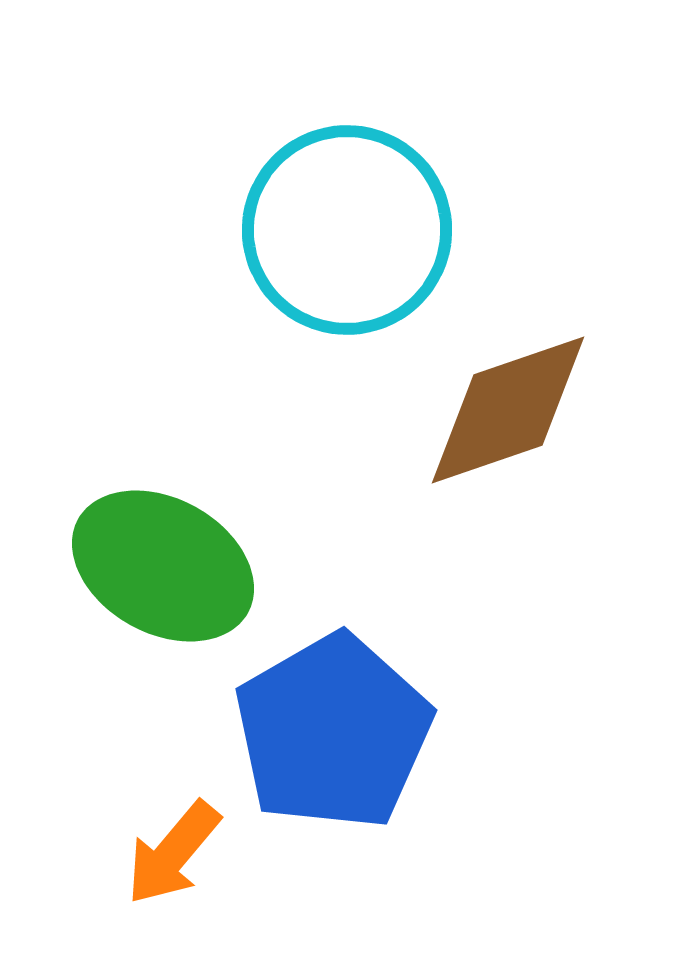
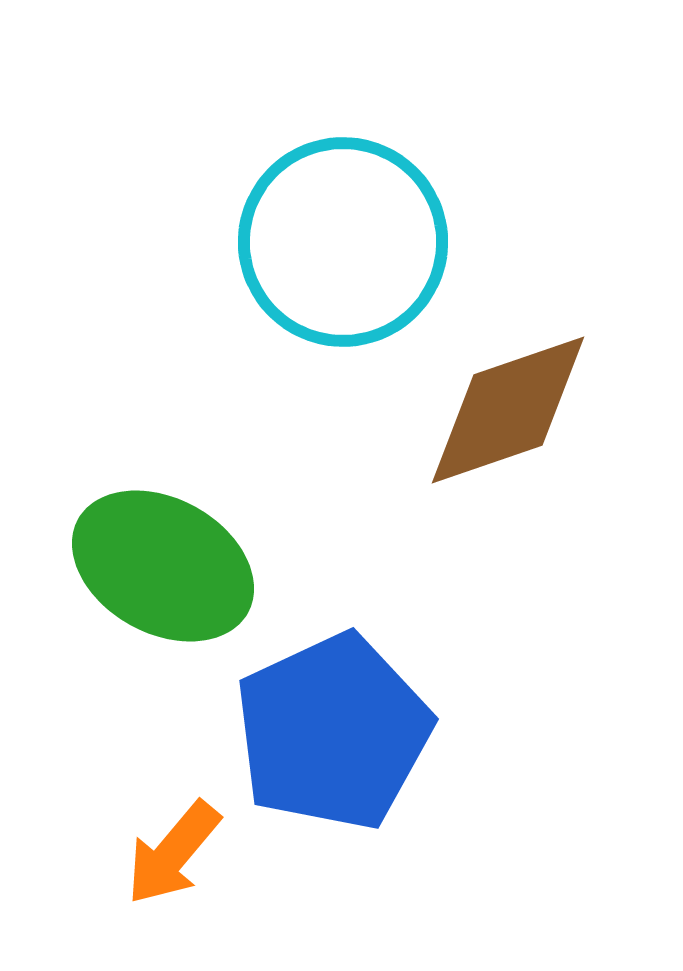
cyan circle: moved 4 px left, 12 px down
blue pentagon: rotated 5 degrees clockwise
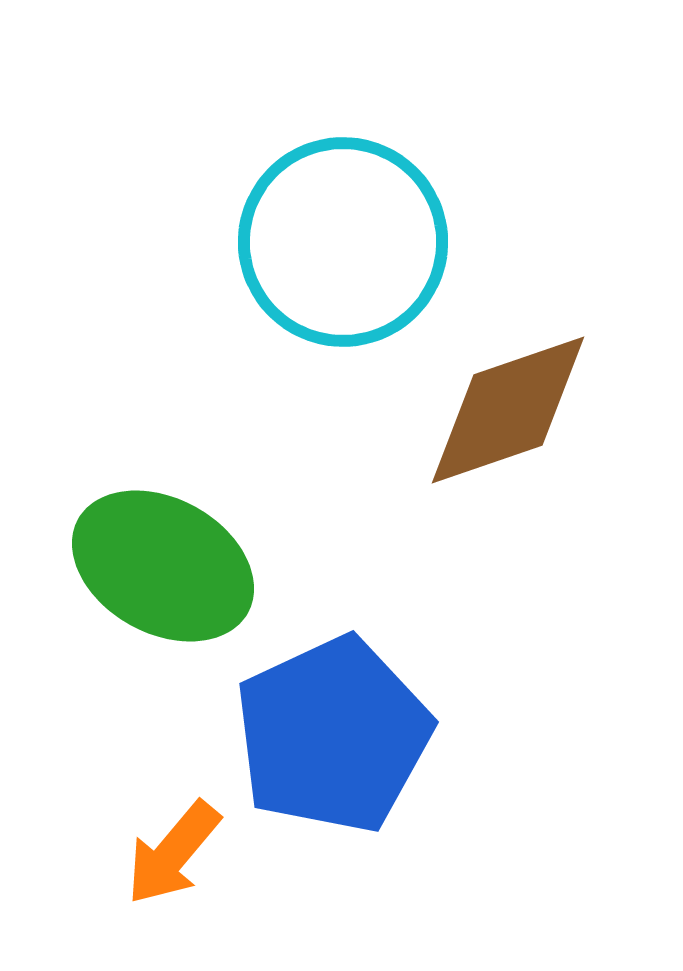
blue pentagon: moved 3 px down
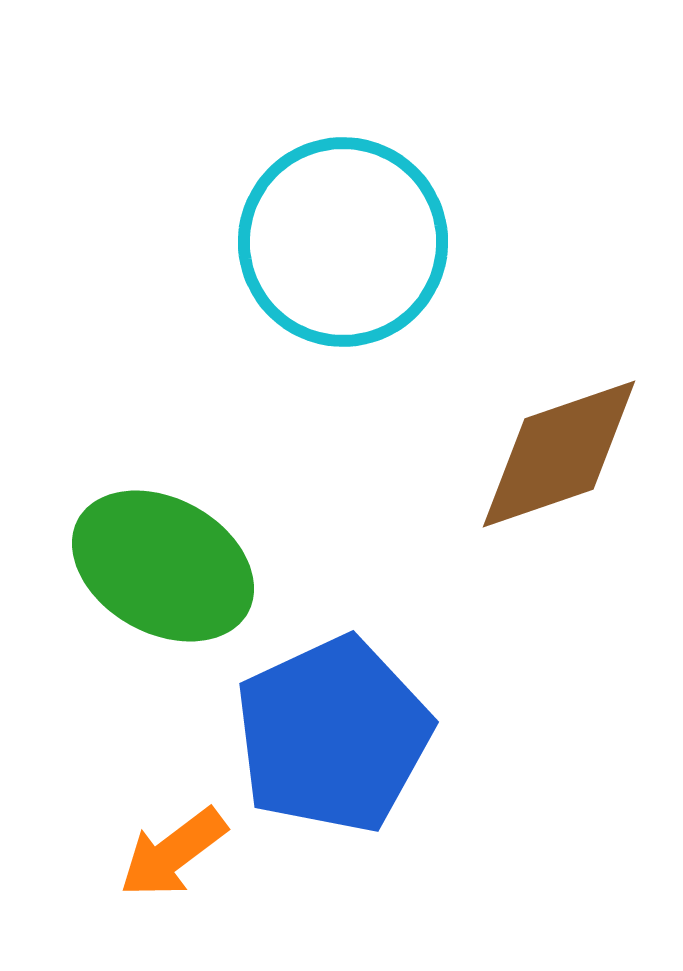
brown diamond: moved 51 px right, 44 px down
orange arrow: rotated 13 degrees clockwise
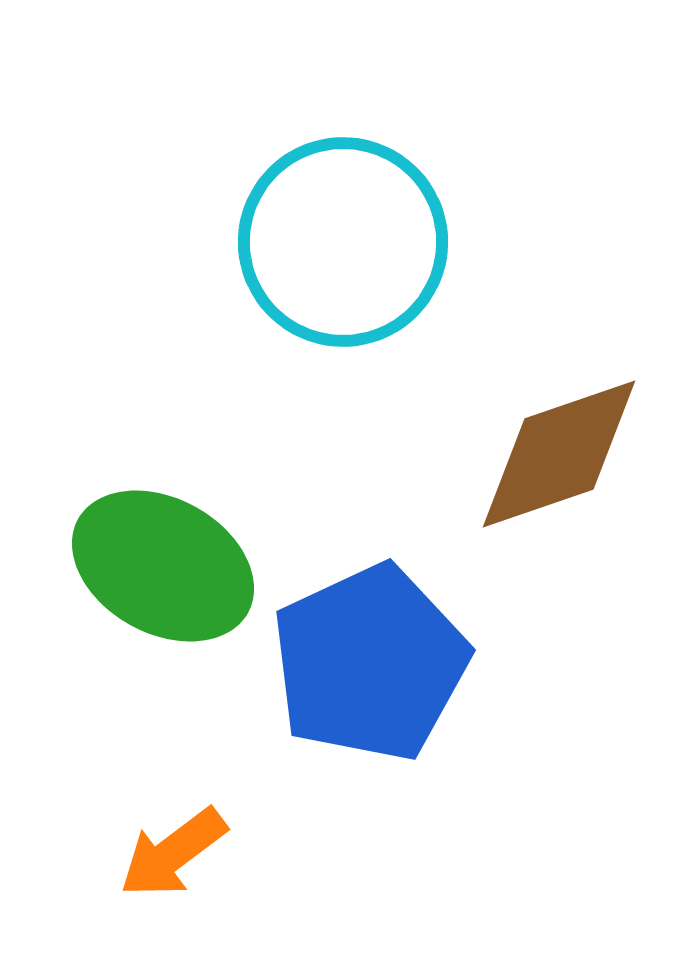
blue pentagon: moved 37 px right, 72 px up
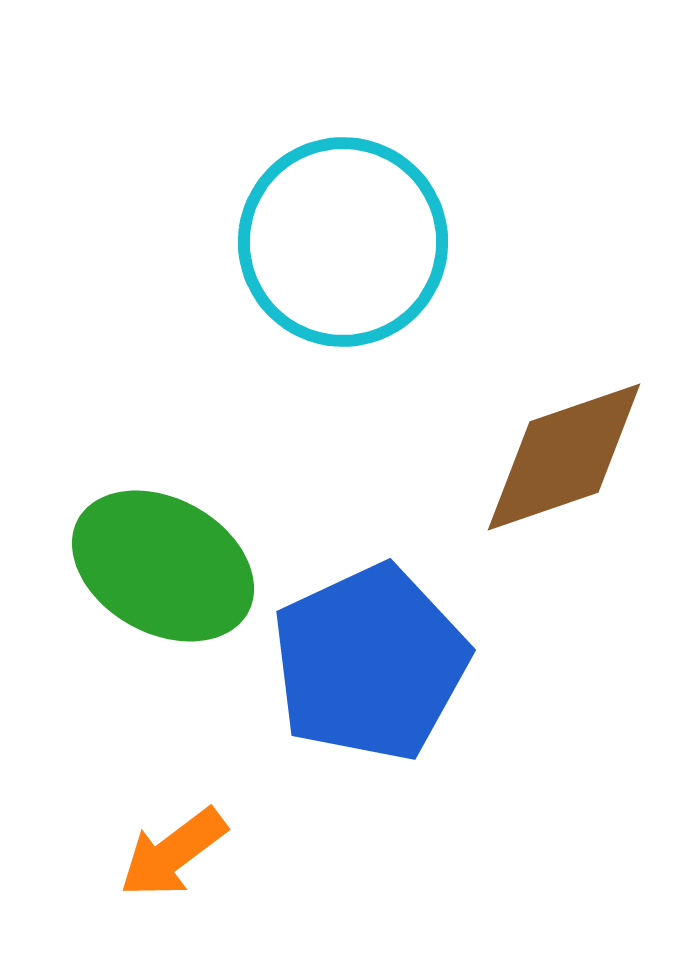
brown diamond: moved 5 px right, 3 px down
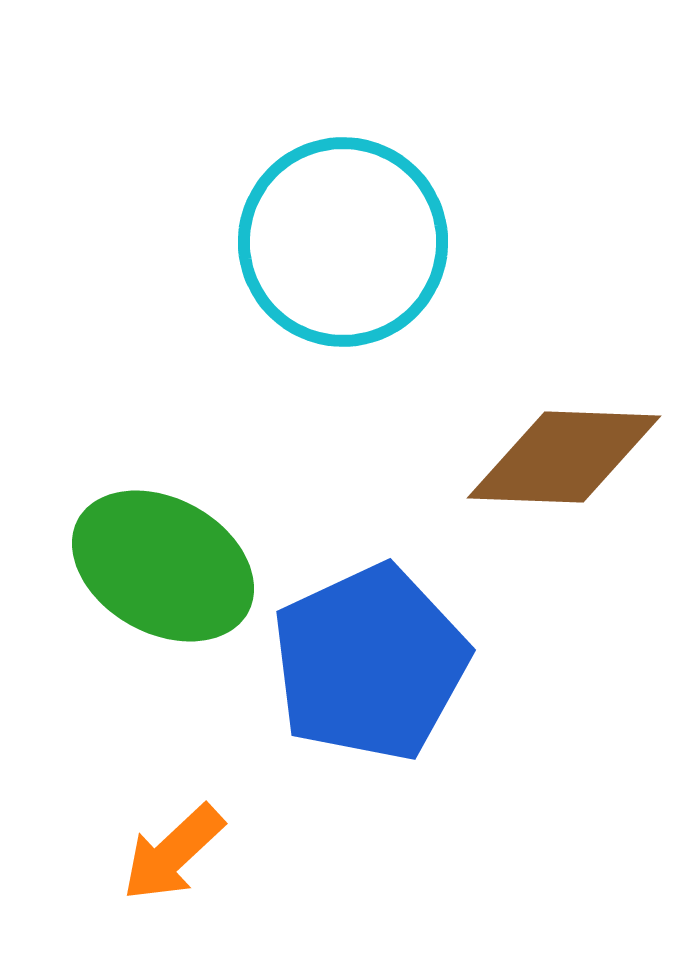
brown diamond: rotated 21 degrees clockwise
orange arrow: rotated 6 degrees counterclockwise
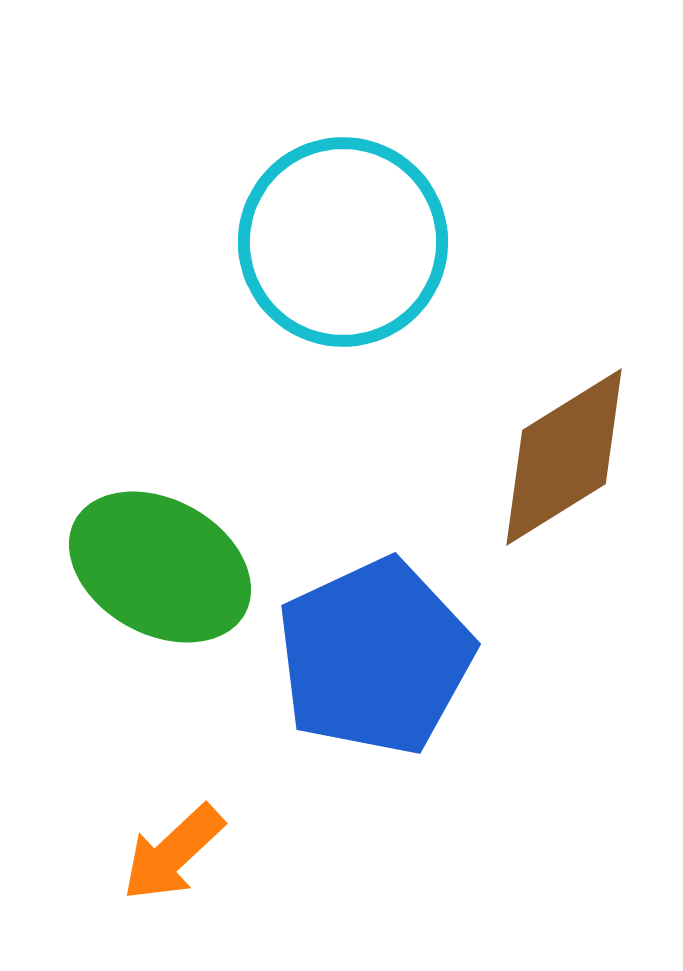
brown diamond: rotated 34 degrees counterclockwise
green ellipse: moved 3 px left, 1 px down
blue pentagon: moved 5 px right, 6 px up
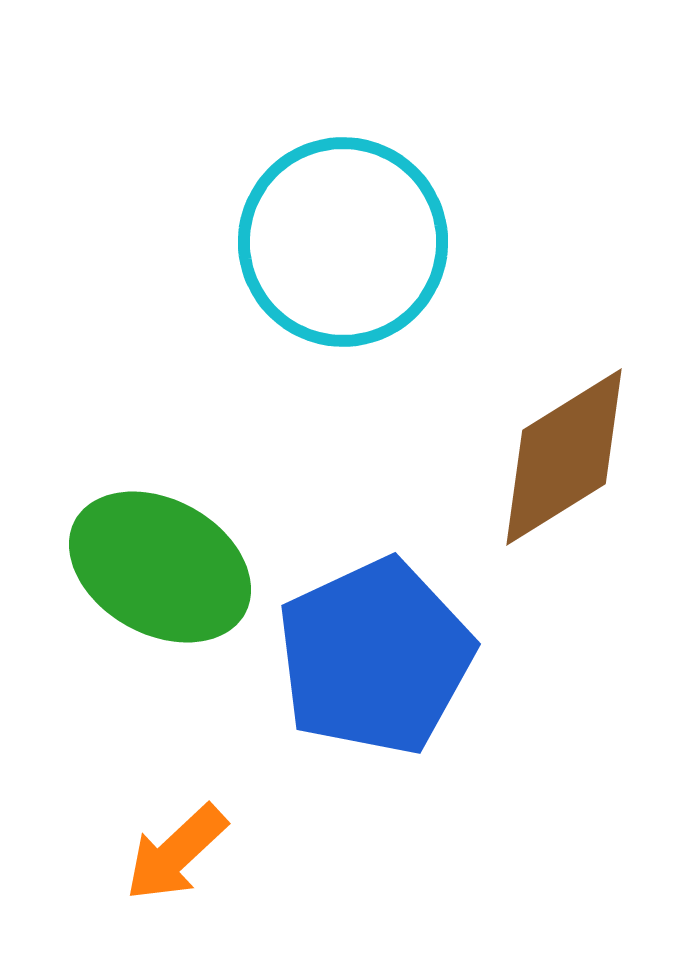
orange arrow: moved 3 px right
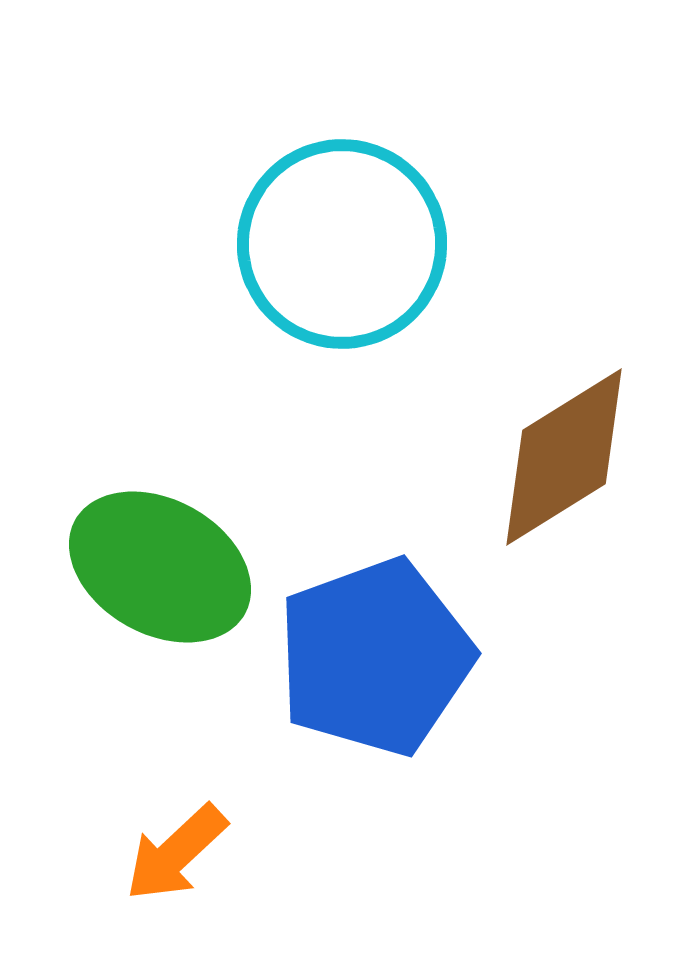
cyan circle: moved 1 px left, 2 px down
blue pentagon: rotated 5 degrees clockwise
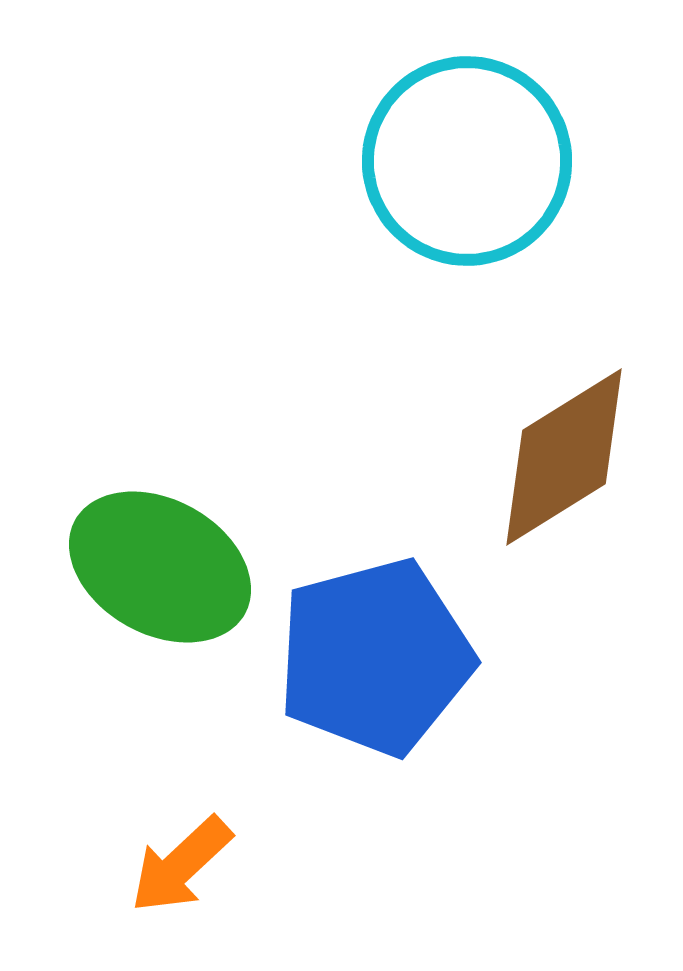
cyan circle: moved 125 px right, 83 px up
blue pentagon: rotated 5 degrees clockwise
orange arrow: moved 5 px right, 12 px down
